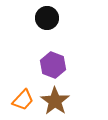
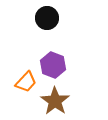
orange trapezoid: moved 3 px right, 18 px up
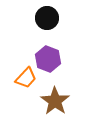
purple hexagon: moved 5 px left, 6 px up
orange trapezoid: moved 4 px up
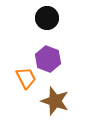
orange trapezoid: rotated 70 degrees counterclockwise
brown star: rotated 16 degrees counterclockwise
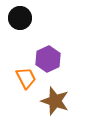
black circle: moved 27 px left
purple hexagon: rotated 15 degrees clockwise
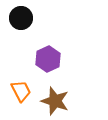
black circle: moved 1 px right
orange trapezoid: moved 5 px left, 13 px down
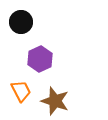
black circle: moved 4 px down
purple hexagon: moved 8 px left
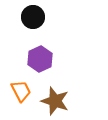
black circle: moved 12 px right, 5 px up
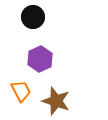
brown star: moved 1 px right
